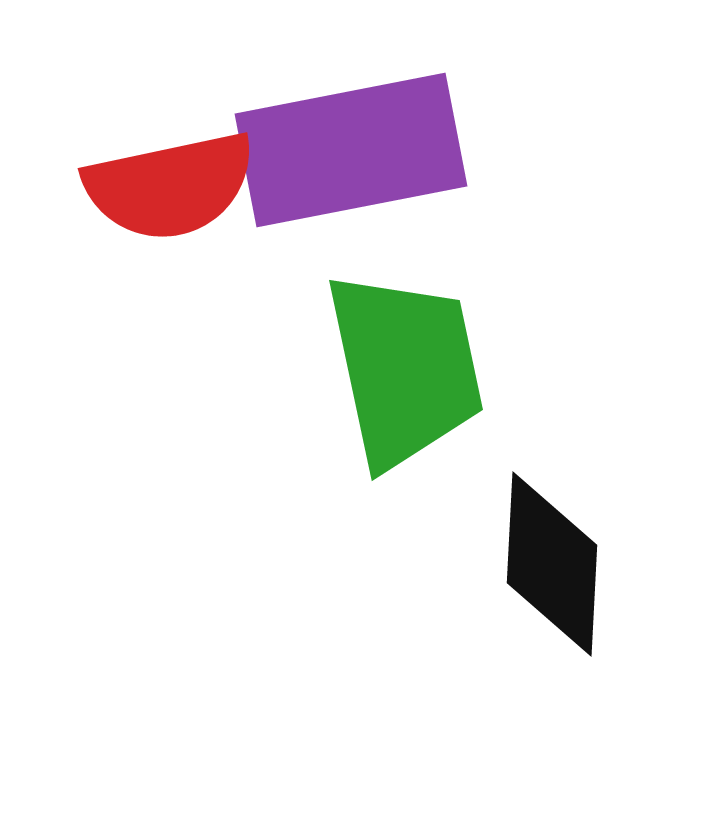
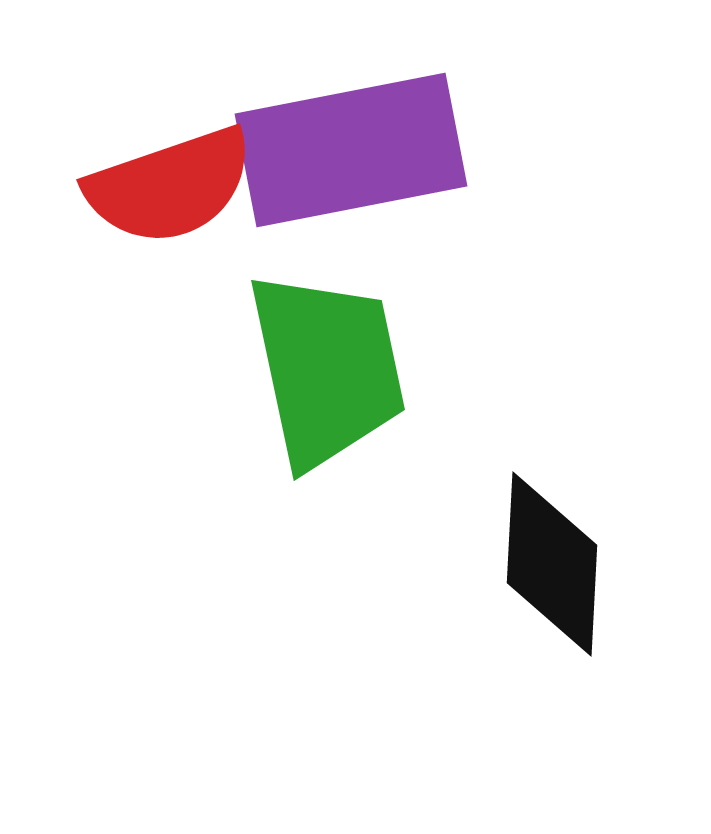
red semicircle: rotated 7 degrees counterclockwise
green trapezoid: moved 78 px left
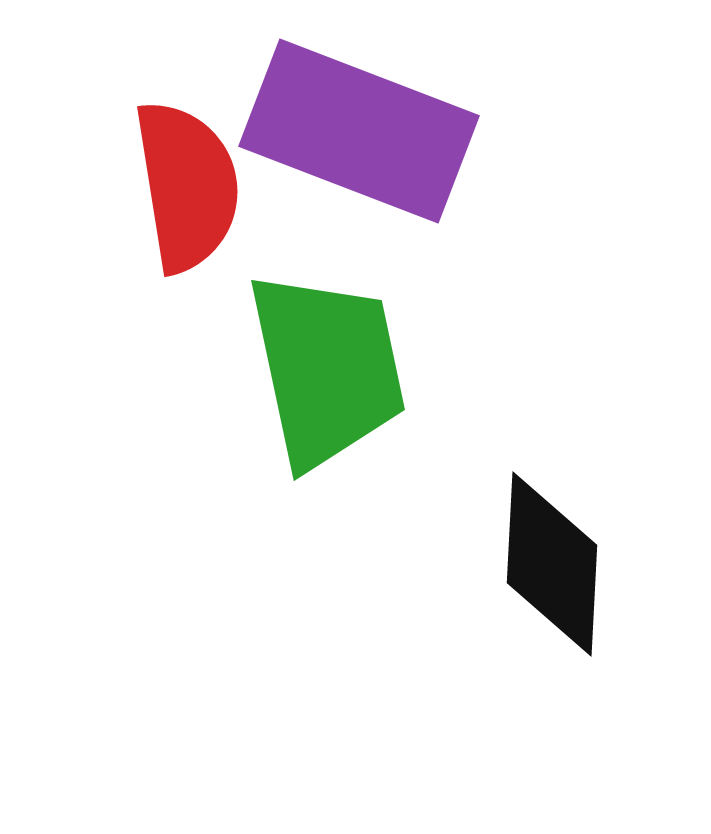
purple rectangle: moved 8 px right, 19 px up; rotated 32 degrees clockwise
red semicircle: moved 17 px right; rotated 80 degrees counterclockwise
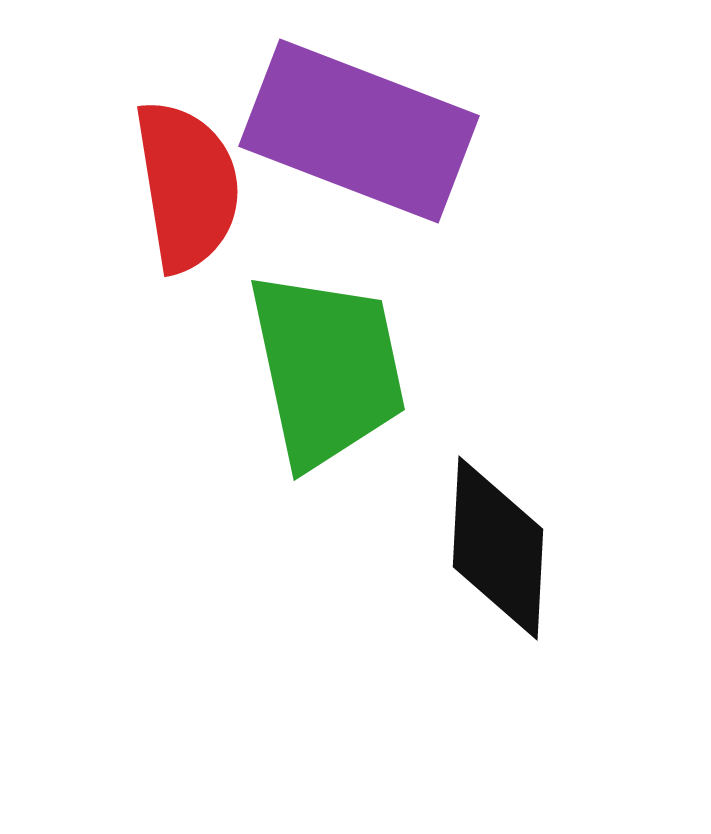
black diamond: moved 54 px left, 16 px up
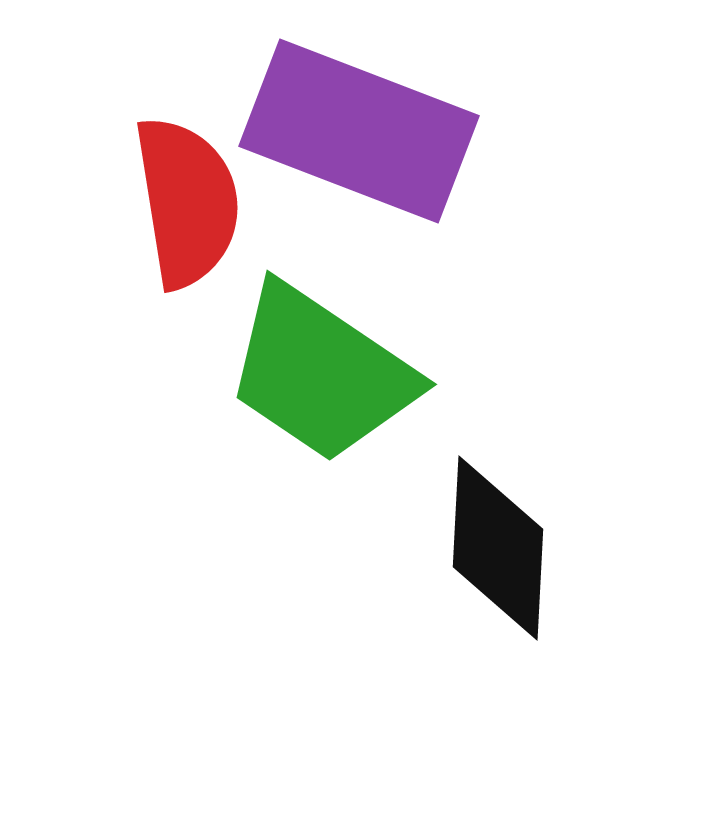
red semicircle: moved 16 px down
green trapezoid: moved 6 px left, 4 px down; rotated 136 degrees clockwise
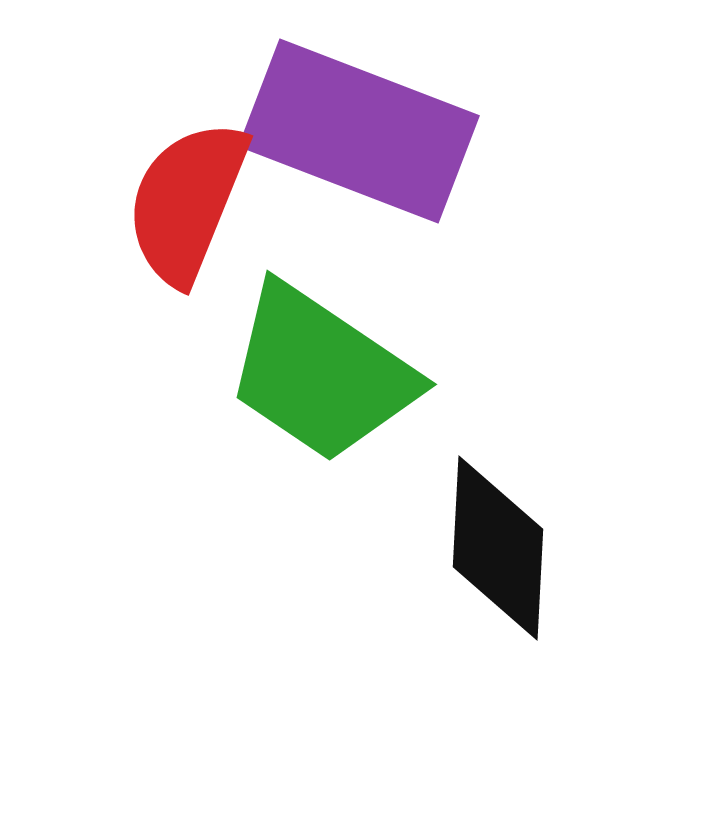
red semicircle: rotated 149 degrees counterclockwise
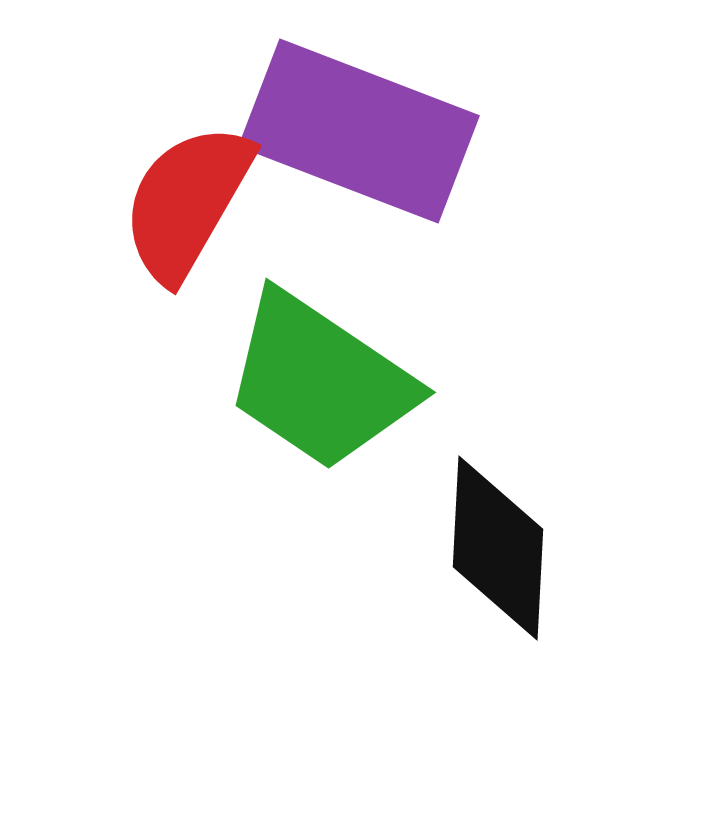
red semicircle: rotated 8 degrees clockwise
green trapezoid: moved 1 px left, 8 px down
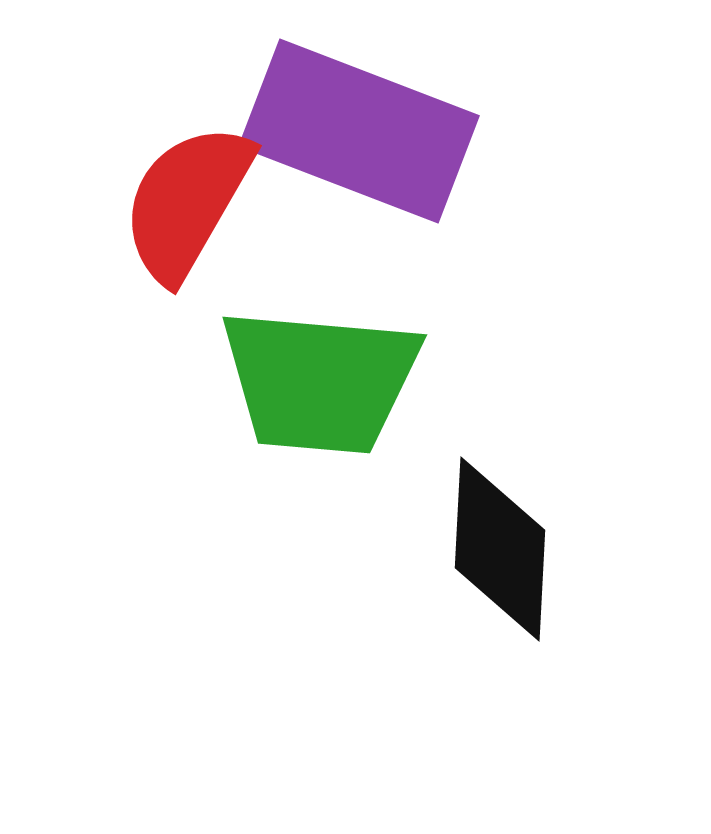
green trapezoid: rotated 29 degrees counterclockwise
black diamond: moved 2 px right, 1 px down
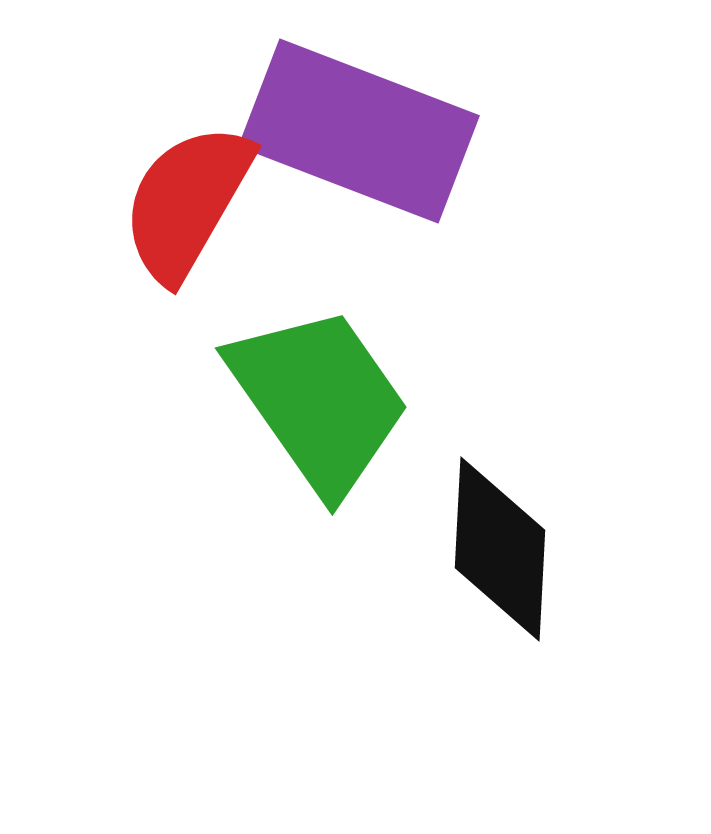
green trapezoid: moved 1 px left, 19 px down; rotated 130 degrees counterclockwise
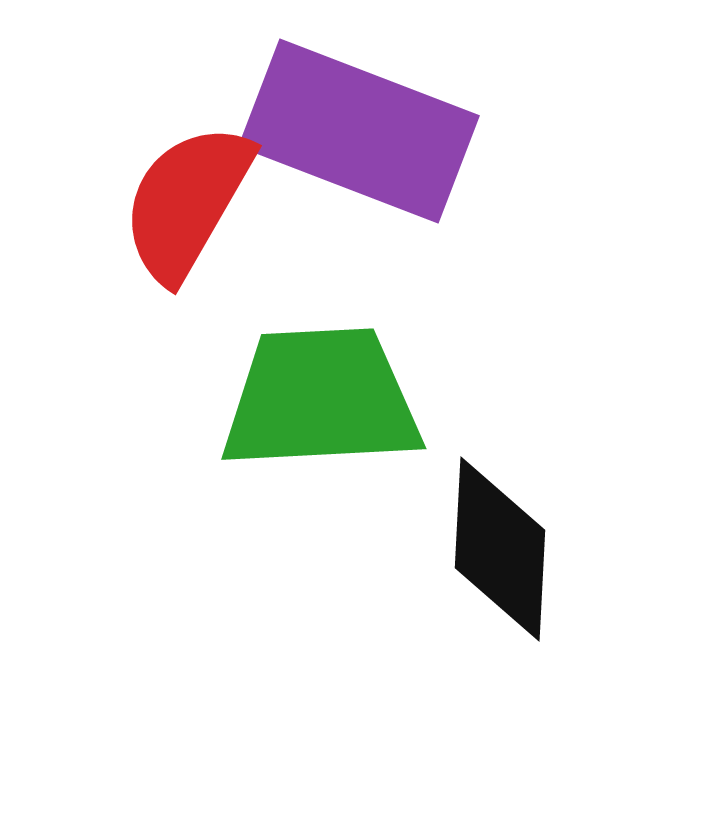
green trapezoid: moved 2 px right, 1 px up; rotated 58 degrees counterclockwise
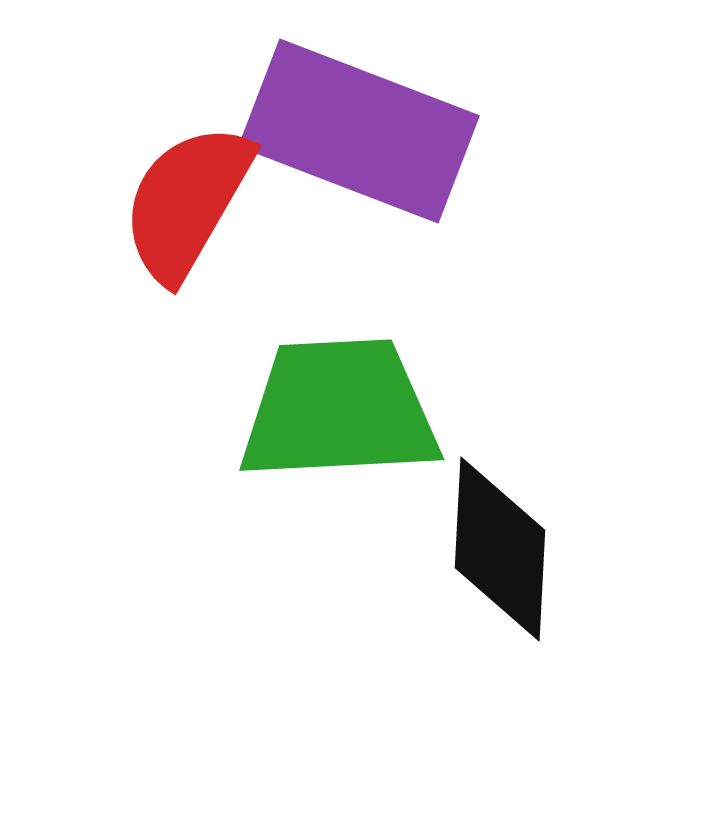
green trapezoid: moved 18 px right, 11 px down
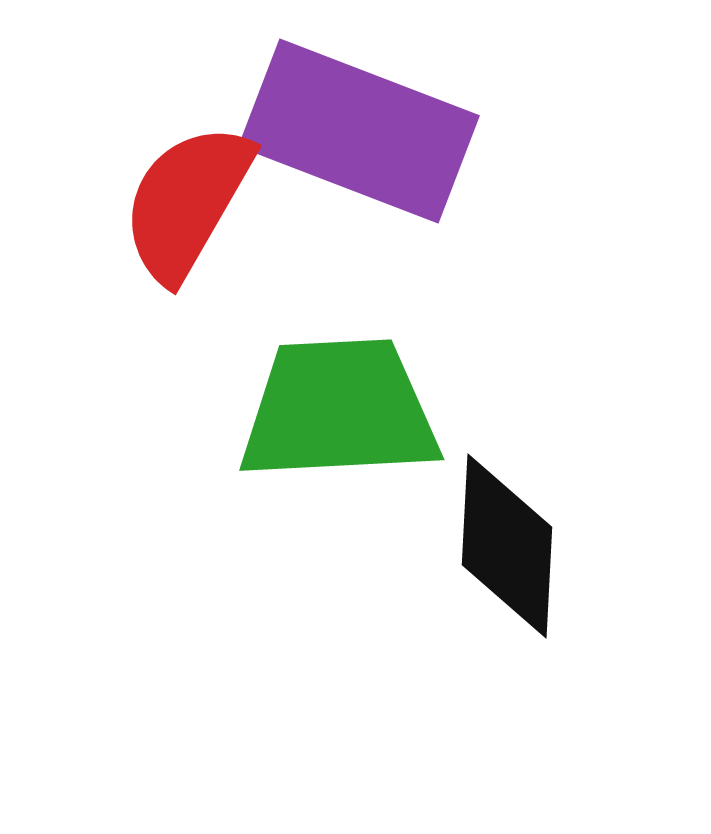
black diamond: moved 7 px right, 3 px up
